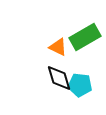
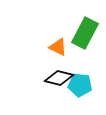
green rectangle: moved 4 px up; rotated 32 degrees counterclockwise
black diamond: rotated 60 degrees counterclockwise
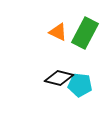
orange triangle: moved 15 px up
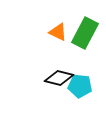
cyan pentagon: moved 1 px down
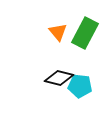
orange triangle: rotated 24 degrees clockwise
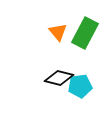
cyan pentagon: rotated 15 degrees counterclockwise
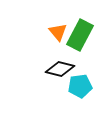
green rectangle: moved 5 px left, 2 px down
black diamond: moved 1 px right, 9 px up
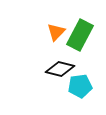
orange triangle: moved 2 px left; rotated 24 degrees clockwise
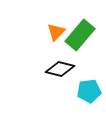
green rectangle: rotated 12 degrees clockwise
cyan pentagon: moved 9 px right, 5 px down
